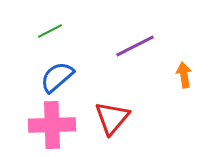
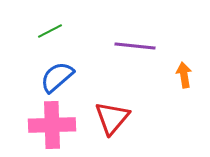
purple line: rotated 33 degrees clockwise
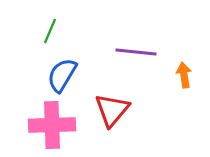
green line: rotated 40 degrees counterclockwise
purple line: moved 1 px right, 6 px down
blue semicircle: moved 5 px right, 2 px up; rotated 18 degrees counterclockwise
red triangle: moved 8 px up
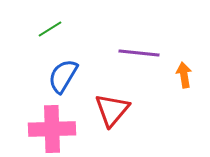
green line: moved 2 px up; rotated 35 degrees clockwise
purple line: moved 3 px right, 1 px down
blue semicircle: moved 1 px right, 1 px down
pink cross: moved 4 px down
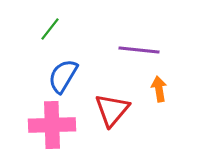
green line: rotated 20 degrees counterclockwise
purple line: moved 3 px up
orange arrow: moved 25 px left, 14 px down
pink cross: moved 4 px up
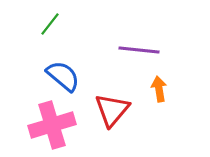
green line: moved 5 px up
blue semicircle: rotated 99 degrees clockwise
pink cross: rotated 15 degrees counterclockwise
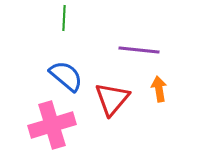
green line: moved 14 px right, 6 px up; rotated 35 degrees counterclockwise
blue semicircle: moved 3 px right
red triangle: moved 11 px up
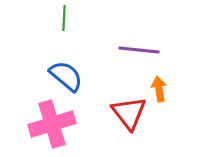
red triangle: moved 17 px right, 14 px down; rotated 18 degrees counterclockwise
pink cross: moved 1 px up
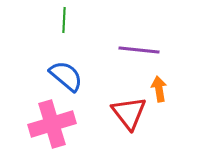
green line: moved 2 px down
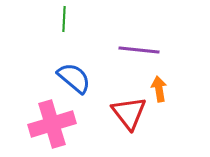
green line: moved 1 px up
blue semicircle: moved 8 px right, 2 px down
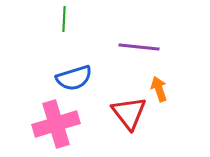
purple line: moved 3 px up
blue semicircle: rotated 123 degrees clockwise
orange arrow: rotated 10 degrees counterclockwise
pink cross: moved 4 px right
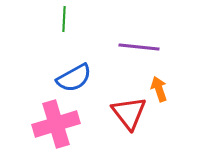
blue semicircle: rotated 12 degrees counterclockwise
